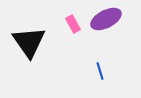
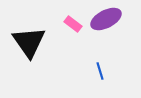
pink rectangle: rotated 24 degrees counterclockwise
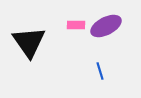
purple ellipse: moved 7 px down
pink rectangle: moved 3 px right, 1 px down; rotated 36 degrees counterclockwise
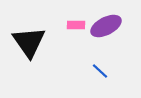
blue line: rotated 30 degrees counterclockwise
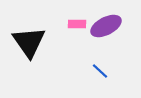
pink rectangle: moved 1 px right, 1 px up
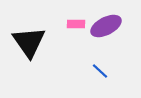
pink rectangle: moved 1 px left
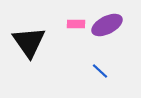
purple ellipse: moved 1 px right, 1 px up
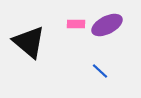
black triangle: rotated 15 degrees counterclockwise
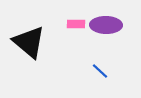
purple ellipse: moved 1 px left; rotated 28 degrees clockwise
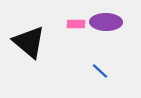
purple ellipse: moved 3 px up
